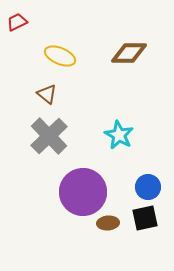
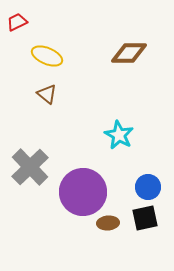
yellow ellipse: moved 13 px left
gray cross: moved 19 px left, 31 px down
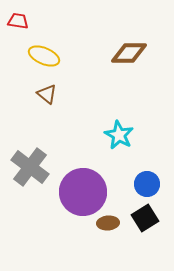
red trapezoid: moved 1 px right, 1 px up; rotated 35 degrees clockwise
yellow ellipse: moved 3 px left
gray cross: rotated 9 degrees counterclockwise
blue circle: moved 1 px left, 3 px up
black square: rotated 20 degrees counterclockwise
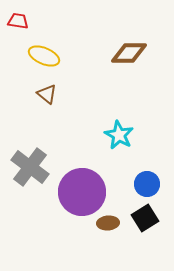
purple circle: moved 1 px left
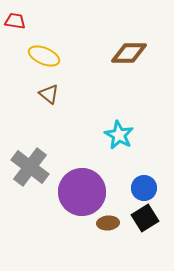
red trapezoid: moved 3 px left
brown triangle: moved 2 px right
blue circle: moved 3 px left, 4 px down
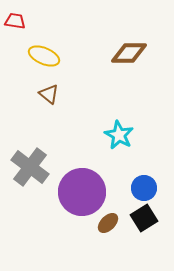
black square: moved 1 px left
brown ellipse: rotated 40 degrees counterclockwise
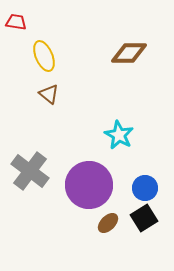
red trapezoid: moved 1 px right, 1 px down
yellow ellipse: rotated 44 degrees clockwise
gray cross: moved 4 px down
blue circle: moved 1 px right
purple circle: moved 7 px right, 7 px up
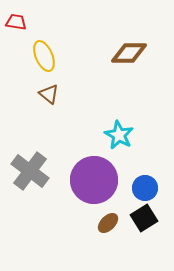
purple circle: moved 5 px right, 5 px up
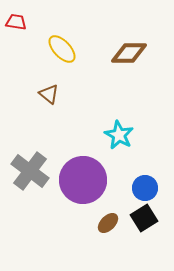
yellow ellipse: moved 18 px right, 7 px up; rotated 20 degrees counterclockwise
purple circle: moved 11 px left
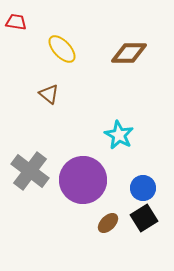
blue circle: moved 2 px left
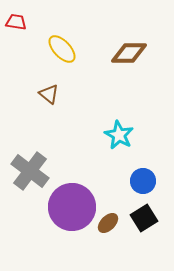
purple circle: moved 11 px left, 27 px down
blue circle: moved 7 px up
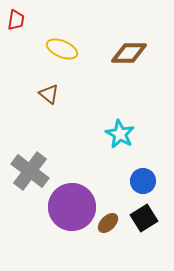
red trapezoid: moved 2 px up; rotated 90 degrees clockwise
yellow ellipse: rotated 24 degrees counterclockwise
cyan star: moved 1 px right, 1 px up
